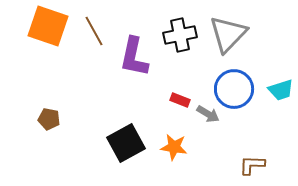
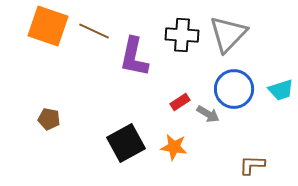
brown line: rotated 36 degrees counterclockwise
black cross: moved 2 px right; rotated 16 degrees clockwise
red rectangle: moved 2 px down; rotated 54 degrees counterclockwise
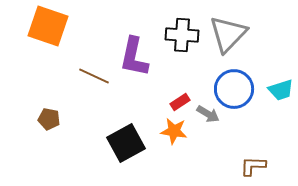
brown line: moved 45 px down
orange star: moved 16 px up
brown L-shape: moved 1 px right, 1 px down
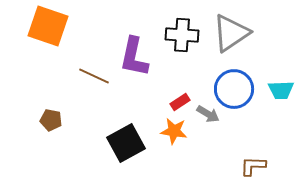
gray triangle: moved 3 px right, 1 px up; rotated 12 degrees clockwise
cyan trapezoid: rotated 16 degrees clockwise
brown pentagon: moved 2 px right, 1 px down
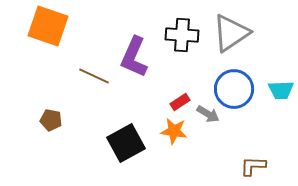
purple L-shape: rotated 12 degrees clockwise
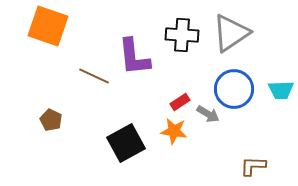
purple L-shape: rotated 30 degrees counterclockwise
brown pentagon: rotated 15 degrees clockwise
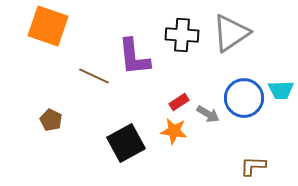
blue circle: moved 10 px right, 9 px down
red rectangle: moved 1 px left
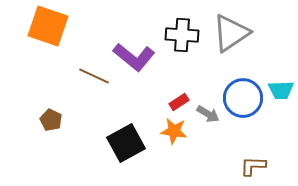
purple L-shape: rotated 45 degrees counterclockwise
blue circle: moved 1 px left
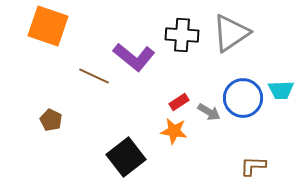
gray arrow: moved 1 px right, 2 px up
black square: moved 14 px down; rotated 9 degrees counterclockwise
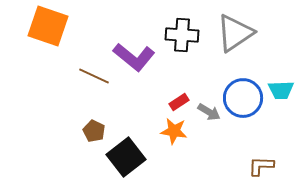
gray triangle: moved 4 px right
brown pentagon: moved 43 px right, 11 px down
brown L-shape: moved 8 px right
